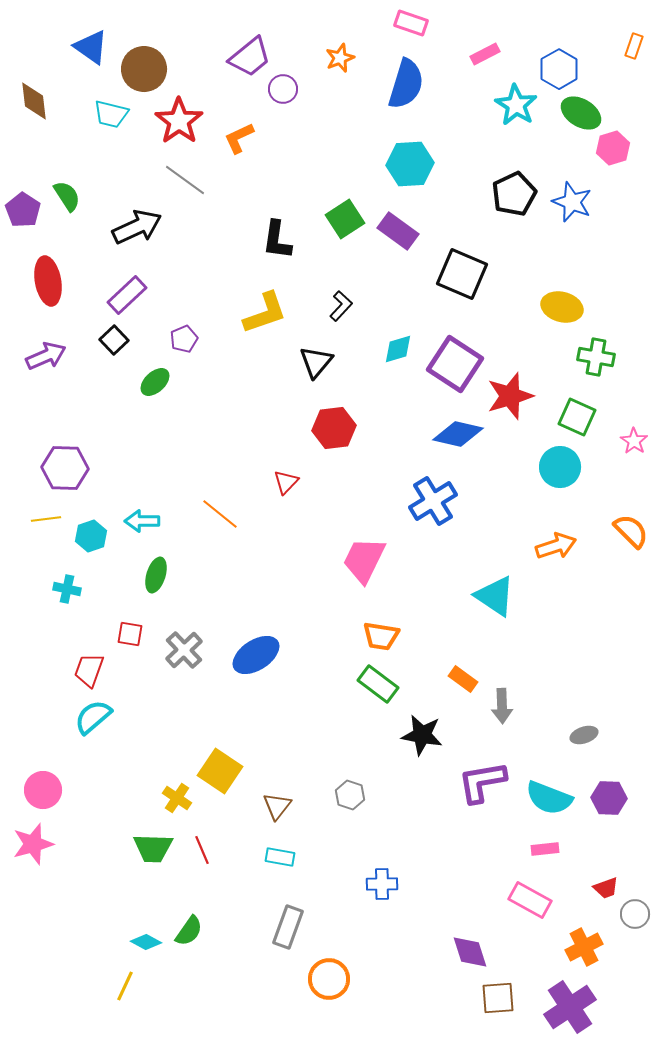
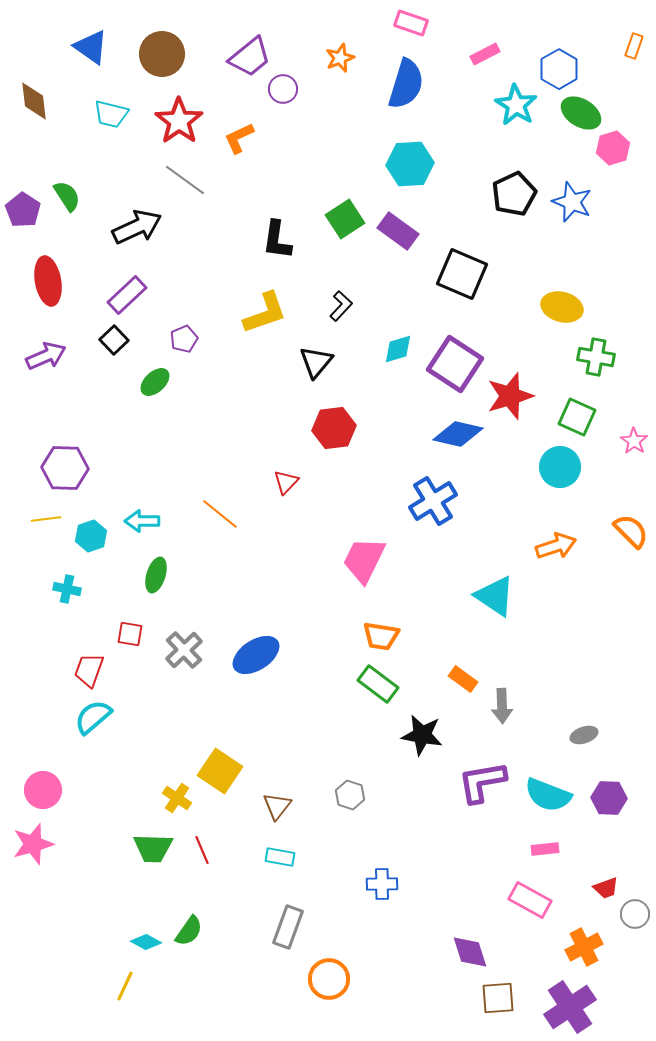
brown circle at (144, 69): moved 18 px right, 15 px up
cyan semicircle at (549, 798): moved 1 px left, 3 px up
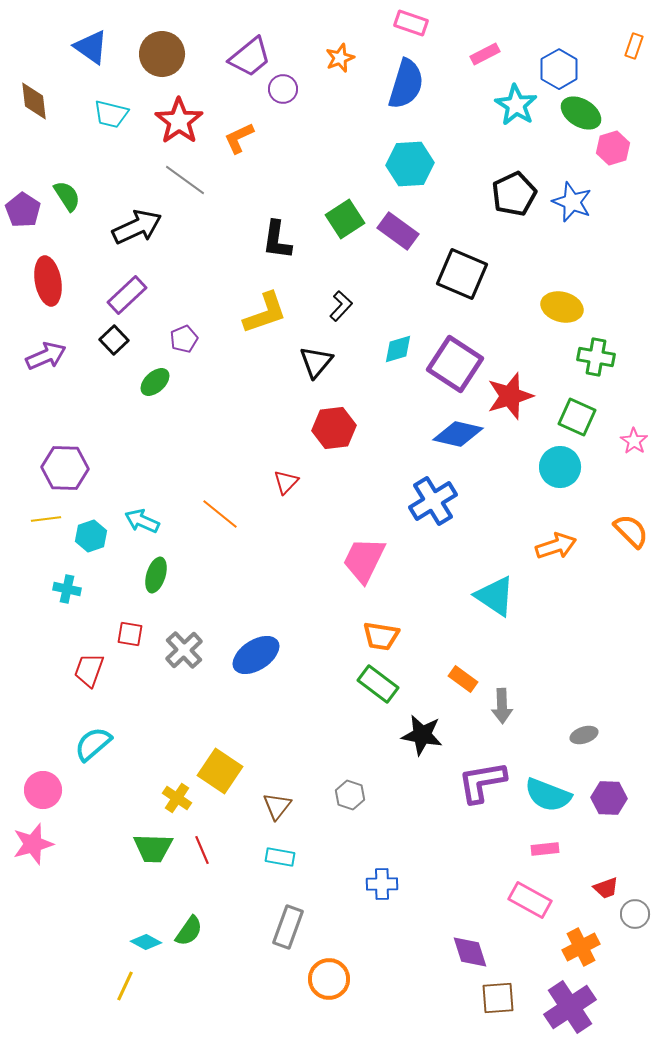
cyan arrow at (142, 521): rotated 24 degrees clockwise
cyan semicircle at (93, 717): moved 27 px down
orange cross at (584, 947): moved 3 px left
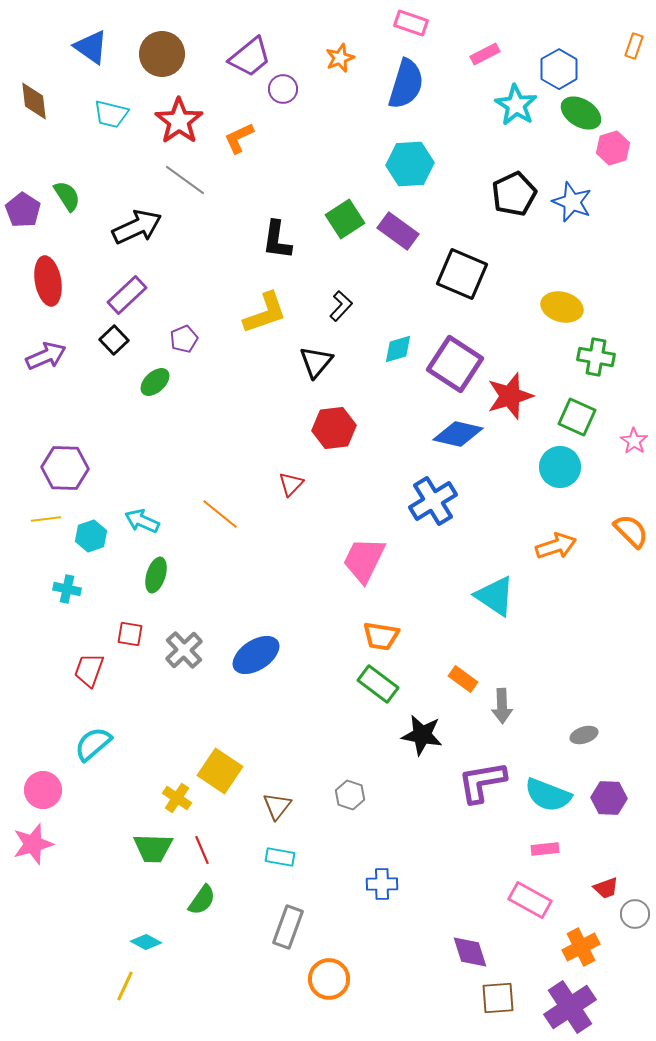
red triangle at (286, 482): moved 5 px right, 2 px down
green semicircle at (189, 931): moved 13 px right, 31 px up
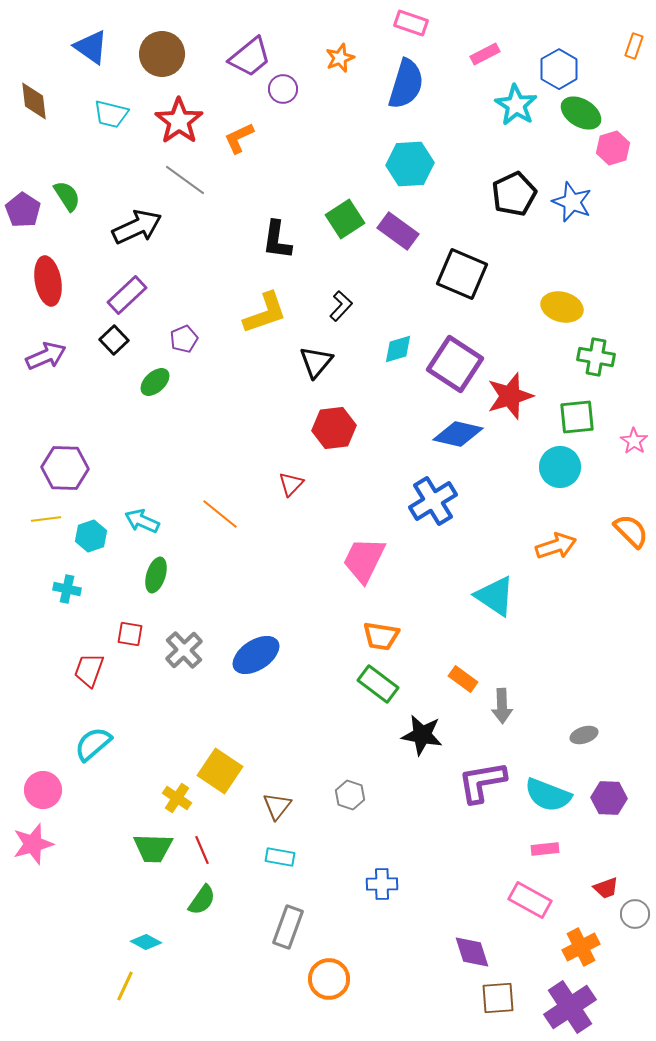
green square at (577, 417): rotated 30 degrees counterclockwise
purple diamond at (470, 952): moved 2 px right
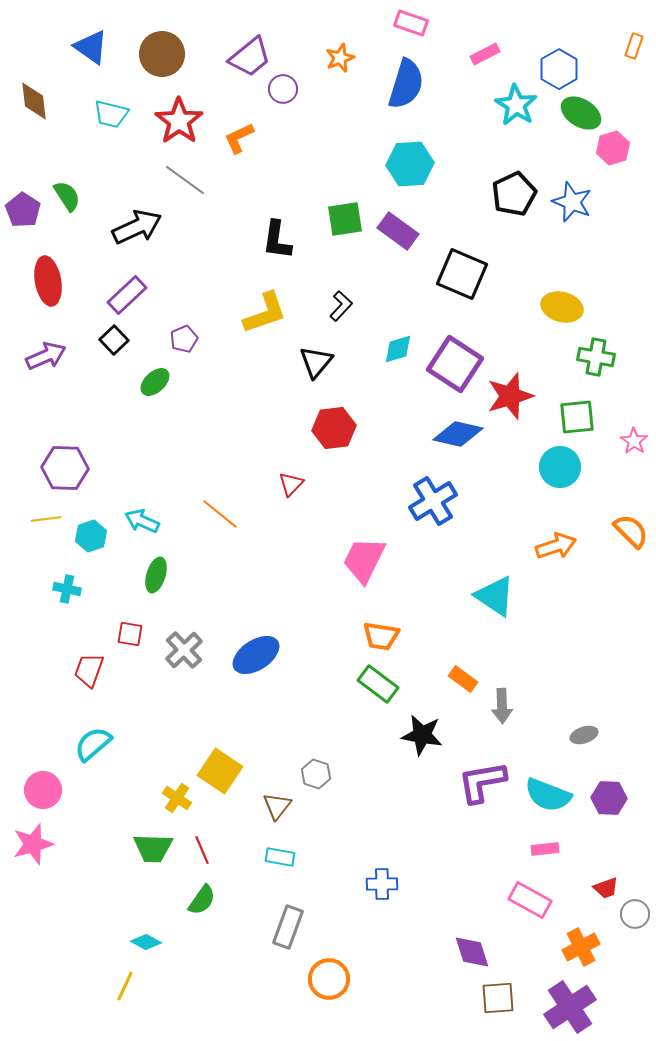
green square at (345, 219): rotated 24 degrees clockwise
gray hexagon at (350, 795): moved 34 px left, 21 px up
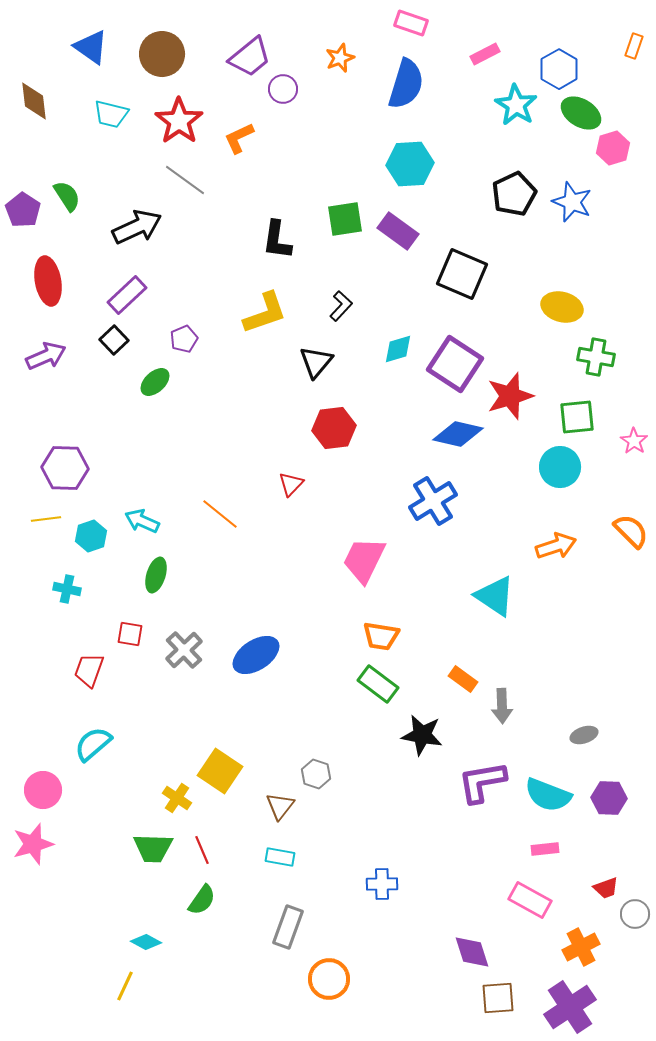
brown triangle at (277, 806): moved 3 px right
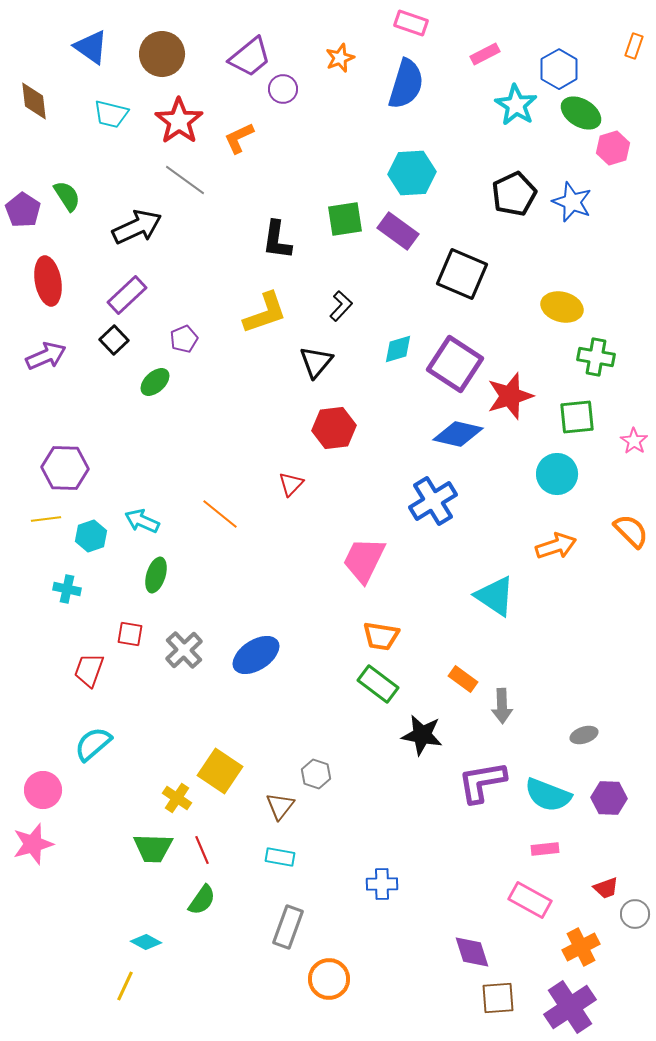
cyan hexagon at (410, 164): moved 2 px right, 9 px down
cyan circle at (560, 467): moved 3 px left, 7 px down
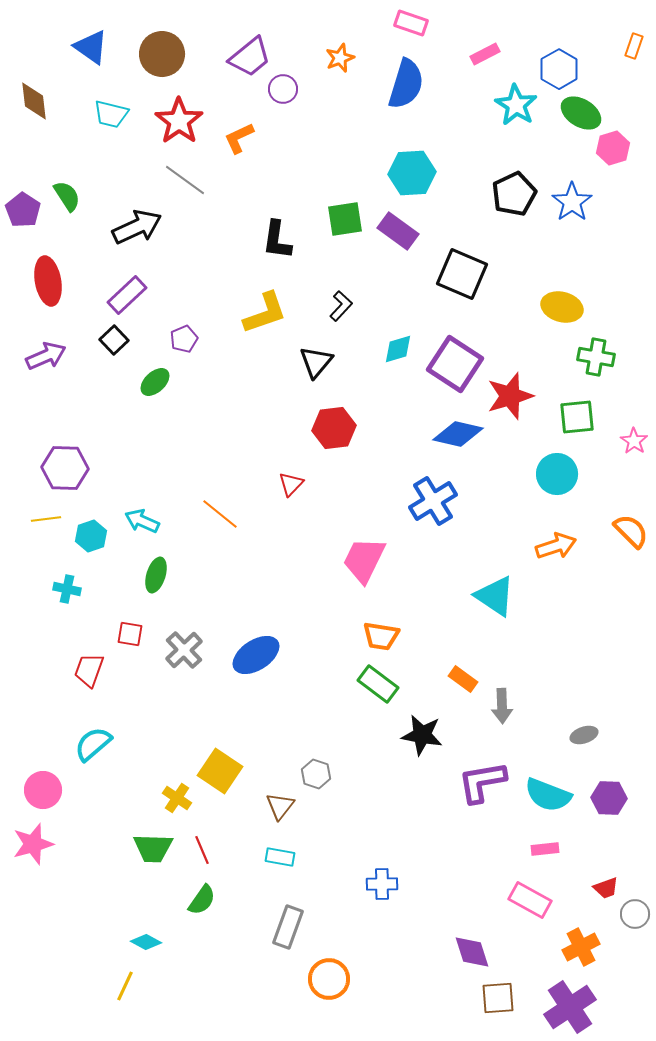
blue star at (572, 202): rotated 15 degrees clockwise
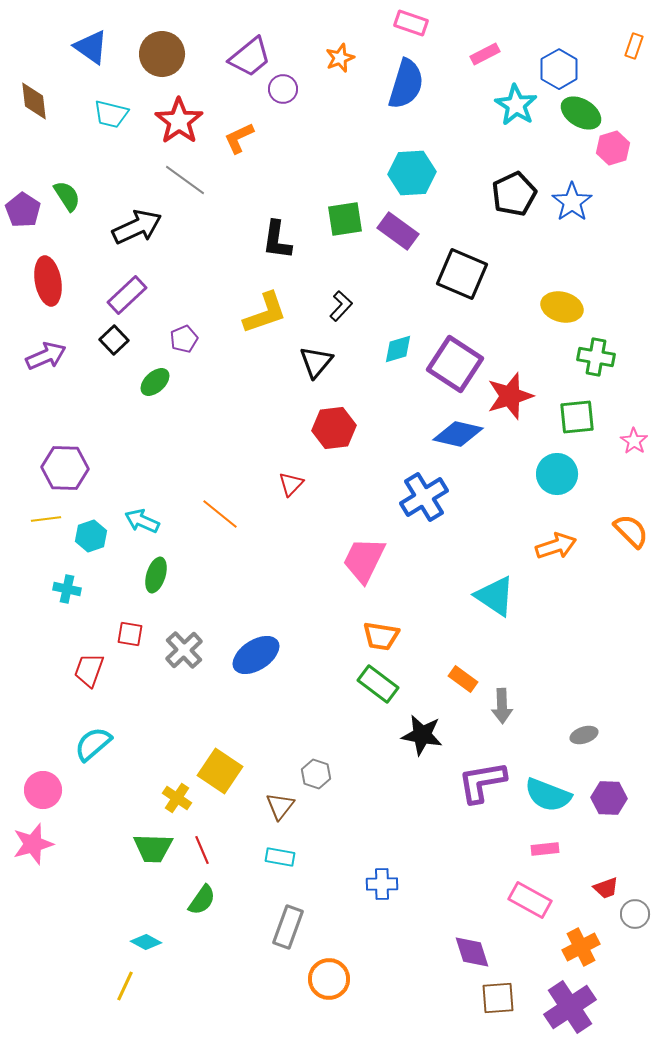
blue cross at (433, 501): moved 9 px left, 4 px up
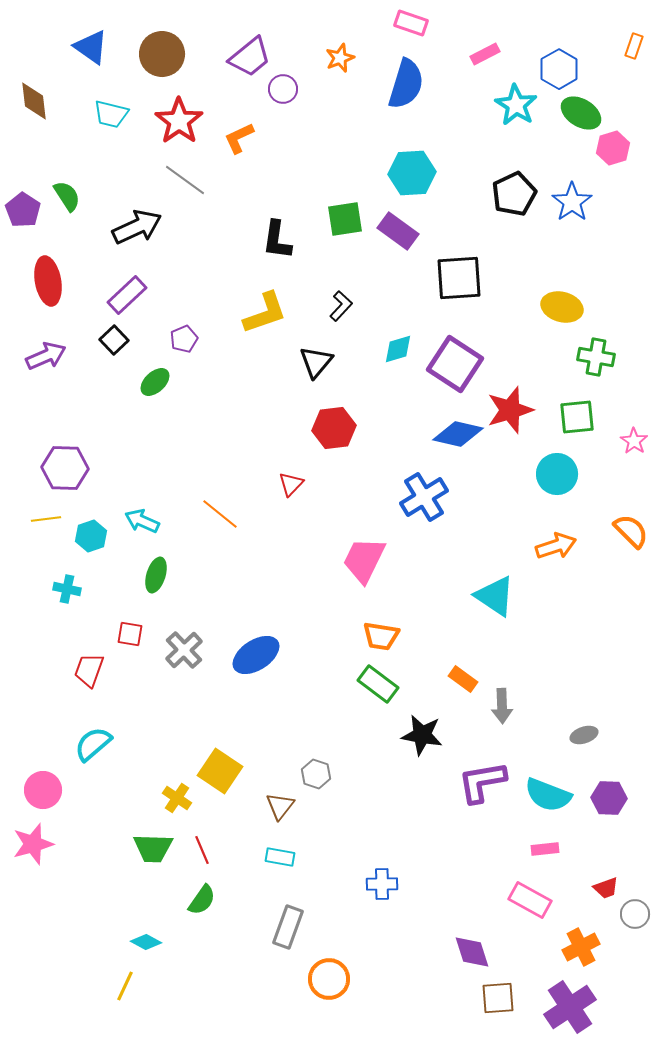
black square at (462, 274): moved 3 px left, 4 px down; rotated 27 degrees counterclockwise
red star at (510, 396): moved 14 px down
